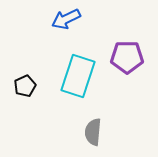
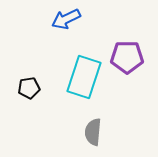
cyan rectangle: moved 6 px right, 1 px down
black pentagon: moved 4 px right, 2 px down; rotated 15 degrees clockwise
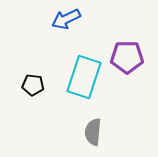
black pentagon: moved 4 px right, 3 px up; rotated 15 degrees clockwise
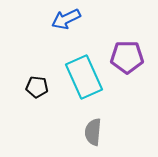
cyan rectangle: rotated 42 degrees counterclockwise
black pentagon: moved 4 px right, 2 px down
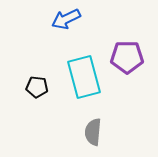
cyan rectangle: rotated 9 degrees clockwise
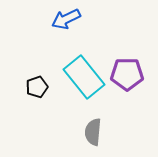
purple pentagon: moved 17 px down
cyan rectangle: rotated 24 degrees counterclockwise
black pentagon: rotated 25 degrees counterclockwise
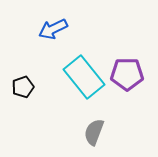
blue arrow: moved 13 px left, 10 px down
black pentagon: moved 14 px left
gray semicircle: moved 1 px right; rotated 16 degrees clockwise
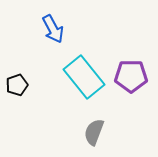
blue arrow: rotated 92 degrees counterclockwise
purple pentagon: moved 4 px right, 2 px down
black pentagon: moved 6 px left, 2 px up
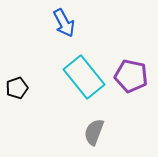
blue arrow: moved 11 px right, 6 px up
purple pentagon: rotated 12 degrees clockwise
black pentagon: moved 3 px down
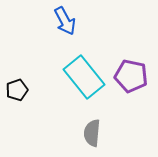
blue arrow: moved 1 px right, 2 px up
black pentagon: moved 2 px down
gray semicircle: moved 2 px left, 1 px down; rotated 16 degrees counterclockwise
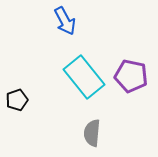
black pentagon: moved 10 px down
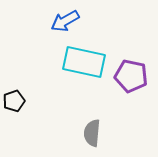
blue arrow: rotated 88 degrees clockwise
cyan rectangle: moved 15 px up; rotated 39 degrees counterclockwise
black pentagon: moved 3 px left, 1 px down
